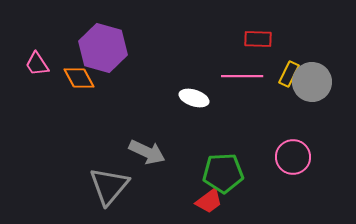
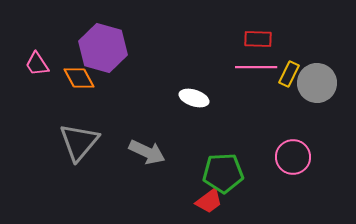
pink line: moved 14 px right, 9 px up
gray circle: moved 5 px right, 1 px down
gray triangle: moved 30 px left, 44 px up
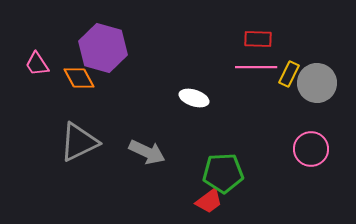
gray triangle: rotated 24 degrees clockwise
pink circle: moved 18 px right, 8 px up
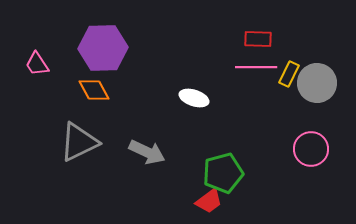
purple hexagon: rotated 18 degrees counterclockwise
orange diamond: moved 15 px right, 12 px down
green pentagon: rotated 12 degrees counterclockwise
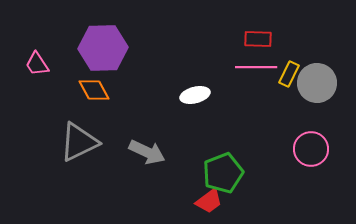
white ellipse: moved 1 px right, 3 px up; rotated 32 degrees counterclockwise
green pentagon: rotated 6 degrees counterclockwise
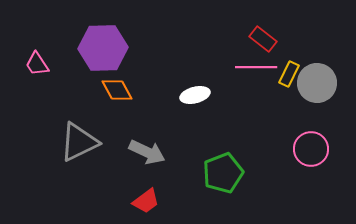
red rectangle: moved 5 px right; rotated 36 degrees clockwise
orange diamond: moved 23 px right
red trapezoid: moved 63 px left
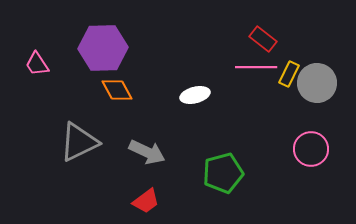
green pentagon: rotated 6 degrees clockwise
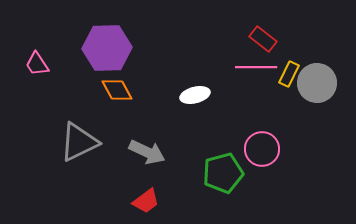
purple hexagon: moved 4 px right
pink circle: moved 49 px left
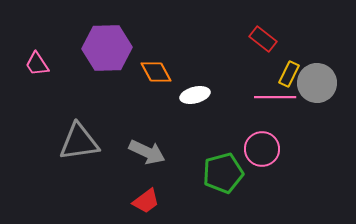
pink line: moved 19 px right, 30 px down
orange diamond: moved 39 px right, 18 px up
gray triangle: rotated 18 degrees clockwise
